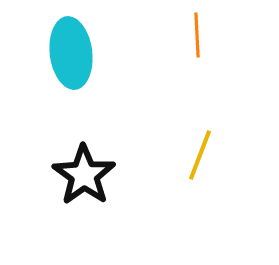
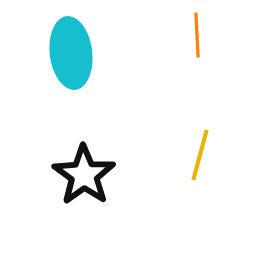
yellow line: rotated 6 degrees counterclockwise
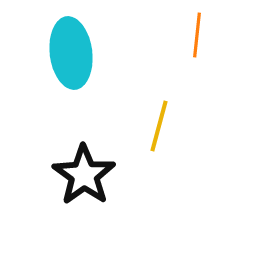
orange line: rotated 9 degrees clockwise
yellow line: moved 41 px left, 29 px up
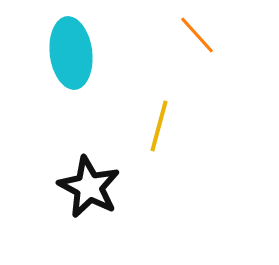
orange line: rotated 48 degrees counterclockwise
black star: moved 5 px right, 12 px down; rotated 8 degrees counterclockwise
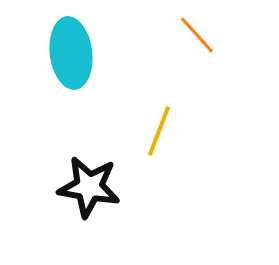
yellow line: moved 5 px down; rotated 6 degrees clockwise
black star: rotated 18 degrees counterclockwise
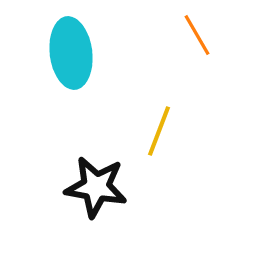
orange line: rotated 12 degrees clockwise
black star: moved 7 px right
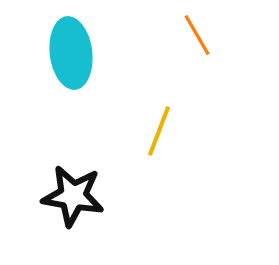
black star: moved 23 px left, 9 px down
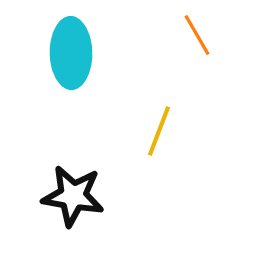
cyan ellipse: rotated 6 degrees clockwise
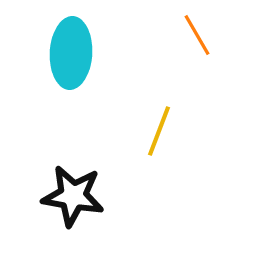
cyan ellipse: rotated 4 degrees clockwise
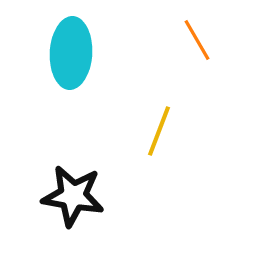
orange line: moved 5 px down
